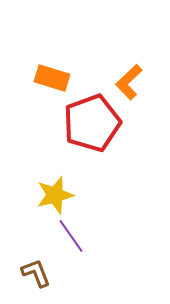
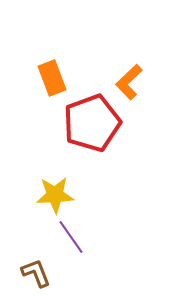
orange rectangle: rotated 52 degrees clockwise
yellow star: rotated 12 degrees clockwise
purple line: moved 1 px down
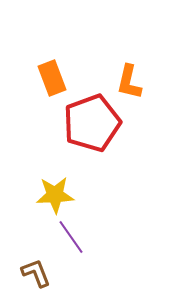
orange L-shape: rotated 33 degrees counterclockwise
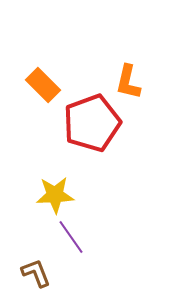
orange rectangle: moved 9 px left, 7 px down; rotated 24 degrees counterclockwise
orange L-shape: moved 1 px left
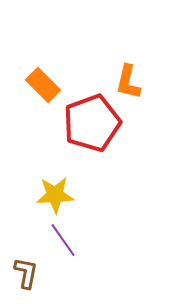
purple line: moved 8 px left, 3 px down
brown L-shape: moved 10 px left; rotated 32 degrees clockwise
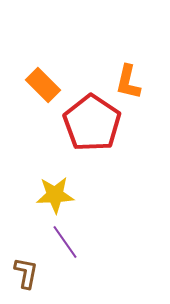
red pentagon: rotated 18 degrees counterclockwise
purple line: moved 2 px right, 2 px down
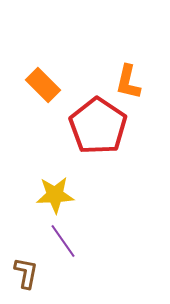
red pentagon: moved 6 px right, 3 px down
purple line: moved 2 px left, 1 px up
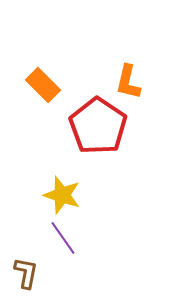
yellow star: moved 7 px right; rotated 21 degrees clockwise
purple line: moved 3 px up
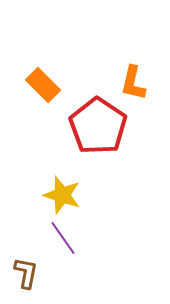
orange L-shape: moved 5 px right, 1 px down
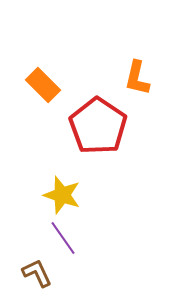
orange L-shape: moved 4 px right, 5 px up
brown L-shape: moved 11 px right; rotated 36 degrees counterclockwise
